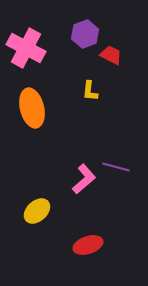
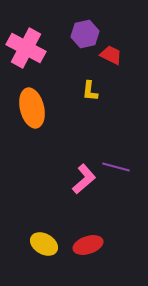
purple hexagon: rotated 8 degrees clockwise
yellow ellipse: moved 7 px right, 33 px down; rotated 72 degrees clockwise
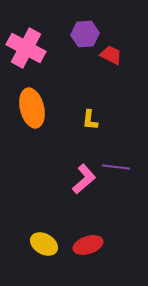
purple hexagon: rotated 8 degrees clockwise
yellow L-shape: moved 29 px down
purple line: rotated 8 degrees counterclockwise
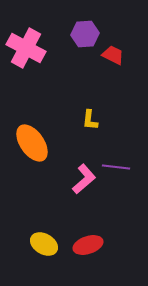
red trapezoid: moved 2 px right
orange ellipse: moved 35 px down; rotated 21 degrees counterclockwise
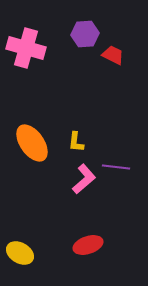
pink cross: rotated 12 degrees counterclockwise
yellow L-shape: moved 14 px left, 22 px down
yellow ellipse: moved 24 px left, 9 px down
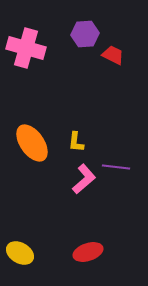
red ellipse: moved 7 px down
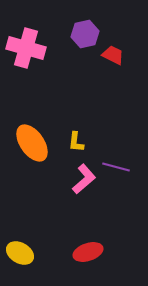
purple hexagon: rotated 8 degrees counterclockwise
purple line: rotated 8 degrees clockwise
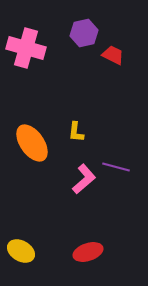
purple hexagon: moved 1 px left, 1 px up
yellow L-shape: moved 10 px up
yellow ellipse: moved 1 px right, 2 px up
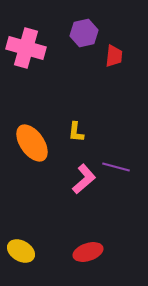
red trapezoid: moved 1 px right, 1 px down; rotated 70 degrees clockwise
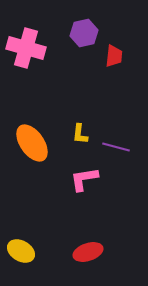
yellow L-shape: moved 4 px right, 2 px down
purple line: moved 20 px up
pink L-shape: rotated 148 degrees counterclockwise
